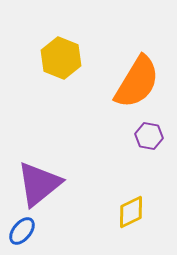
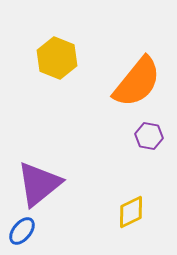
yellow hexagon: moved 4 px left
orange semicircle: rotated 8 degrees clockwise
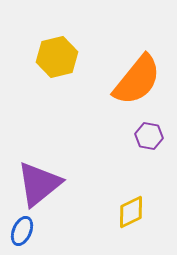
yellow hexagon: moved 1 px up; rotated 24 degrees clockwise
orange semicircle: moved 2 px up
blue ellipse: rotated 16 degrees counterclockwise
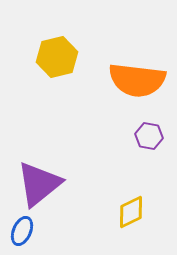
orange semicircle: rotated 58 degrees clockwise
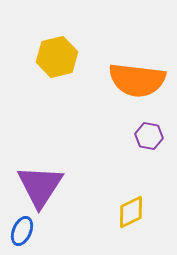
purple triangle: moved 1 px right, 2 px down; rotated 18 degrees counterclockwise
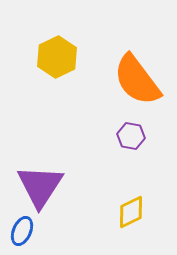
yellow hexagon: rotated 12 degrees counterclockwise
orange semicircle: rotated 46 degrees clockwise
purple hexagon: moved 18 px left
